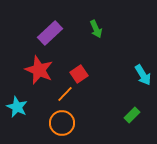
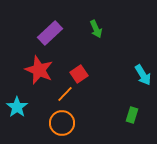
cyan star: rotated 10 degrees clockwise
green rectangle: rotated 28 degrees counterclockwise
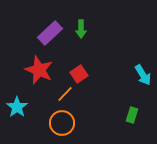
green arrow: moved 15 px left; rotated 24 degrees clockwise
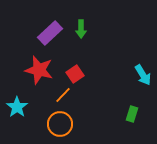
red star: rotated 8 degrees counterclockwise
red square: moved 4 px left
orange line: moved 2 px left, 1 px down
green rectangle: moved 1 px up
orange circle: moved 2 px left, 1 px down
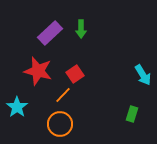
red star: moved 1 px left, 1 px down
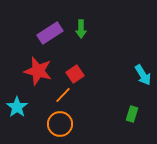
purple rectangle: rotated 10 degrees clockwise
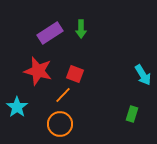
red square: rotated 36 degrees counterclockwise
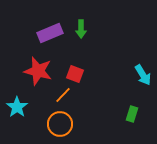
purple rectangle: rotated 10 degrees clockwise
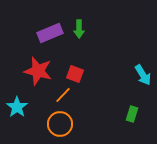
green arrow: moved 2 px left
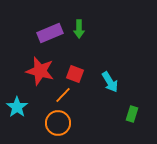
red star: moved 2 px right
cyan arrow: moved 33 px left, 7 px down
orange circle: moved 2 px left, 1 px up
